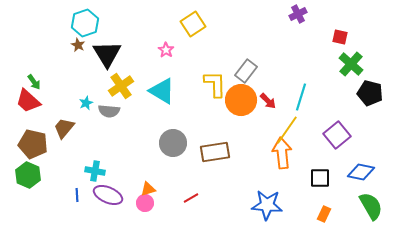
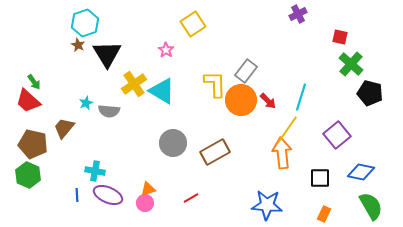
yellow cross: moved 13 px right, 2 px up
brown rectangle: rotated 20 degrees counterclockwise
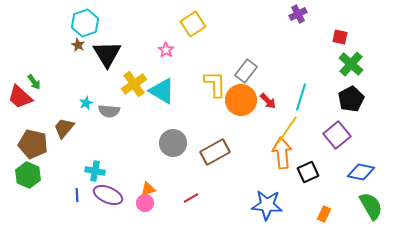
black pentagon: moved 19 px left, 6 px down; rotated 30 degrees clockwise
red trapezoid: moved 8 px left, 4 px up
black square: moved 12 px left, 6 px up; rotated 25 degrees counterclockwise
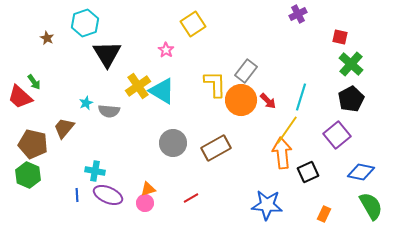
brown star: moved 31 px left, 7 px up
yellow cross: moved 4 px right, 2 px down
brown rectangle: moved 1 px right, 4 px up
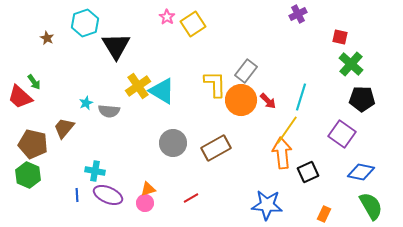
pink star: moved 1 px right, 33 px up
black triangle: moved 9 px right, 8 px up
black pentagon: moved 11 px right; rotated 30 degrees clockwise
purple square: moved 5 px right, 1 px up; rotated 16 degrees counterclockwise
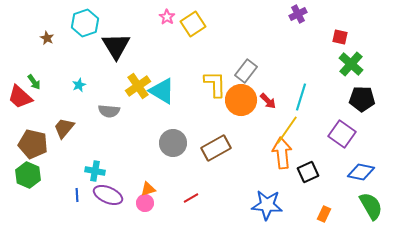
cyan star: moved 7 px left, 18 px up
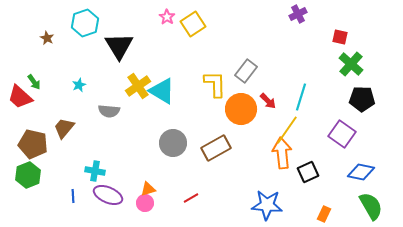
black triangle: moved 3 px right
orange circle: moved 9 px down
green hexagon: rotated 15 degrees clockwise
blue line: moved 4 px left, 1 px down
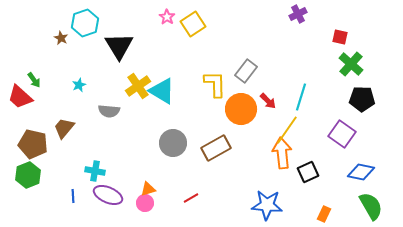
brown star: moved 14 px right
green arrow: moved 2 px up
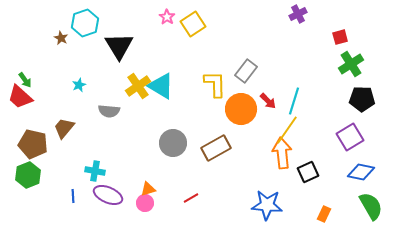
red square: rotated 28 degrees counterclockwise
green cross: rotated 15 degrees clockwise
green arrow: moved 9 px left
cyan triangle: moved 1 px left, 5 px up
cyan line: moved 7 px left, 4 px down
purple square: moved 8 px right, 3 px down; rotated 24 degrees clockwise
